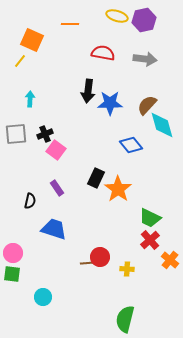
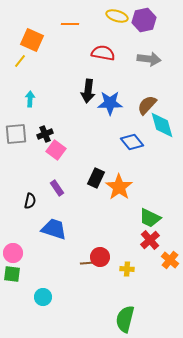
gray arrow: moved 4 px right
blue diamond: moved 1 px right, 3 px up
orange star: moved 1 px right, 2 px up
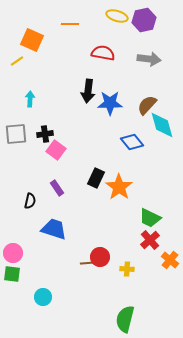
yellow line: moved 3 px left; rotated 16 degrees clockwise
black cross: rotated 14 degrees clockwise
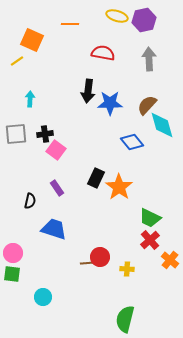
gray arrow: rotated 100 degrees counterclockwise
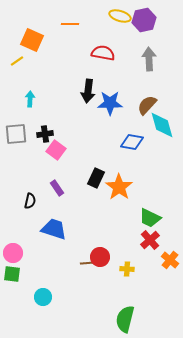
yellow ellipse: moved 3 px right
blue diamond: rotated 40 degrees counterclockwise
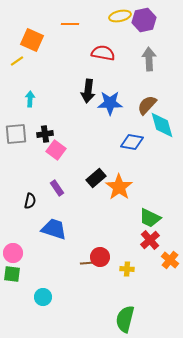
yellow ellipse: rotated 30 degrees counterclockwise
black rectangle: rotated 24 degrees clockwise
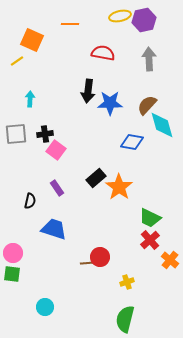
yellow cross: moved 13 px down; rotated 24 degrees counterclockwise
cyan circle: moved 2 px right, 10 px down
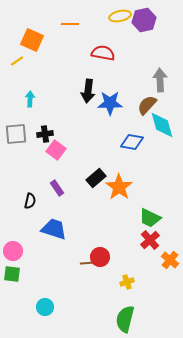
gray arrow: moved 11 px right, 21 px down
pink circle: moved 2 px up
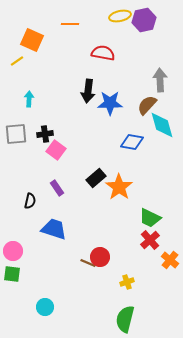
cyan arrow: moved 1 px left
brown line: rotated 28 degrees clockwise
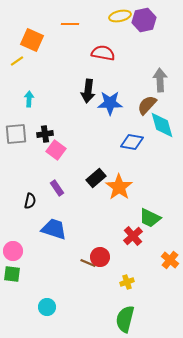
red cross: moved 17 px left, 4 px up
cyan circle: moved 2 px right
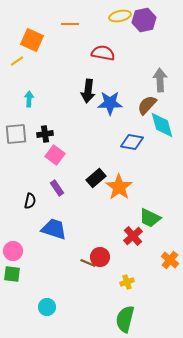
pink square: moved 1 px left, 5 px down
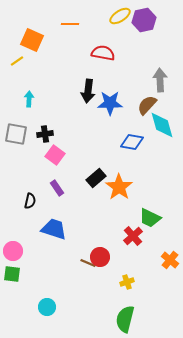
yellow ellipse: rotated 20 degrees counterclockwise
gray square: rotated 15 degrees clockwise
